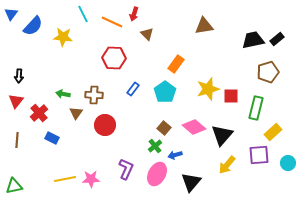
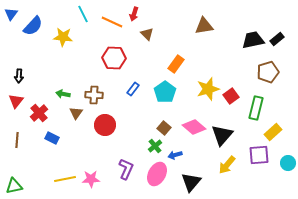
red square at (231, 96): rotated 35 degrees counterclockwise
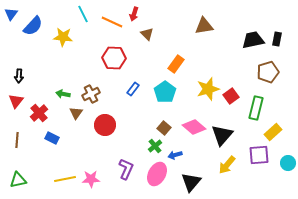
black rectangle at (277, 39): rotated 40 degrees counterclockwise
brown cross at (94, 95): moved 3 px left, 1 px up; rotated 30 degrees counterclockwise
green triangle at (14, 186): moved 4 px right, 6 px up
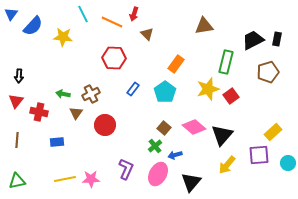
black trapezoid at (253, 40): rotated 15 degrees counterclockwise
green rectangle at (256, 108): moved 30 px left, 46 px up
red cross at (39, 113): moved 1 px up; rotated 36 degrees counterclockwise
blue rectangle at (52, 138): moved 5 px right, 4 px down; rotated 32 degrees counterclockwise
pink ellipse at (157, 174): moved 1 px right
green triangle at (18, 180): moved 1 px left, 1 px down
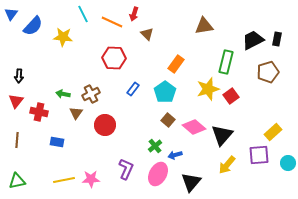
brown square at (164, 128): moved 4 px right, 8 px up
blue rectangle at (57, 142): rotated 16 degrees clockwise
yellow line at (65, 179): moved 1 px left, 1 px down
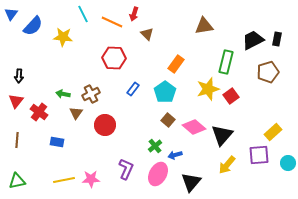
red cross at (39, 112): rotated 24 degrees clockwise
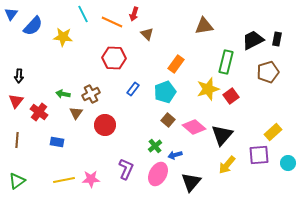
cyan pentagon at (165, 92): rotated 15 degrees clockwise
green triangle at (17, 181): rotated 24 degrees counterclockwise
